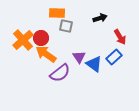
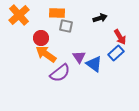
orange cross: moved 4 px left, 25 px up
blue rectangle: moved 2 px right, 4 px up
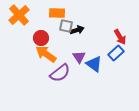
black arrow: moved 23 px left, 12 px down
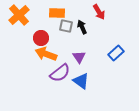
black arrow: moved 5 px right, 3 px up; rotated 96 degrees counterclockwise
red arrow: moved 21 px left, 25 px up
orange arrow: rotated 15 degrees counterclockwise
blue triangle: moved 13 px left, 17 px down
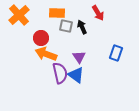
red arrow: moved 1 px left, 1 px down
blue rectangle: rotated 28 degrees counterclockwise
purple semicircle: rotated 65 degrees counterclockwise
blue triangle: moved 5 px left, 6 px up
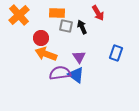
purple semicircle: rotated 85 degrees counterclockwise
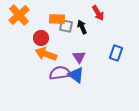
orange rectangle: moved 6 px down
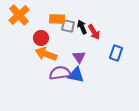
red arrow: moved 4 px left, 19 px down
gray square: moved 2 px right
blue triangle: rotated 24 degrees counterclockwise
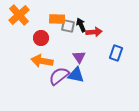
black arrow: moved 1 px left, 2 px up
red arrow: rotated 63 degrees counterclockwise
orange arrow: moved 4 px left, 7 px down; rotated 10 degrees counterclockwise
purple semicircle: moved 1 px left, 3 px down; rotated 30 degrees counterclockwise
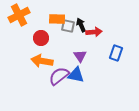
orange cross: rotated 15 degrees clockwise
purple triangle: moved 1 px right, 1 px up
